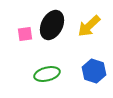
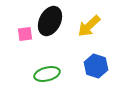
black ellipse: moved 2 px left, 4 px up
blue hexagon: moved 2 px right, 5 px up
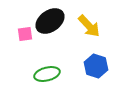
black ellipse: rotated 28 degrees clockwise
yellow arrow: rotated 90 degrees counterclockwise
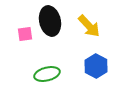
black ellipse: rotated 68 degrees counterclockwise
blue hexagon: rotated 10 degrees clockwise
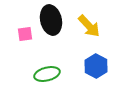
black ellipse: moved 1 px right, 1 px up
